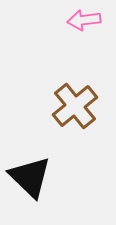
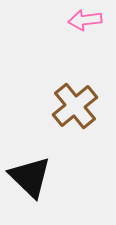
pink arrow: moved 1 px right
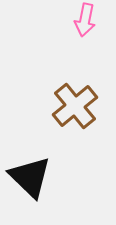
pink arrow: rotated 72 degrees counterclockwise
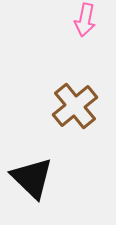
black triangle: moved 2 px right, 1 px down
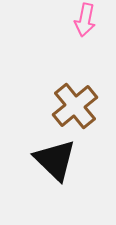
black triangle: moved 23 px right, 18 px up
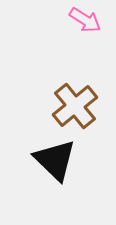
pink arrow: rotated 68 degrees counterclockwise
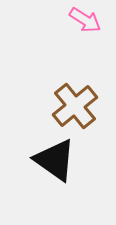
black triangle: rotated 9 degrees counterclockwise
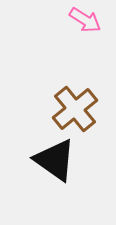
brown cross: moved 3 px down
